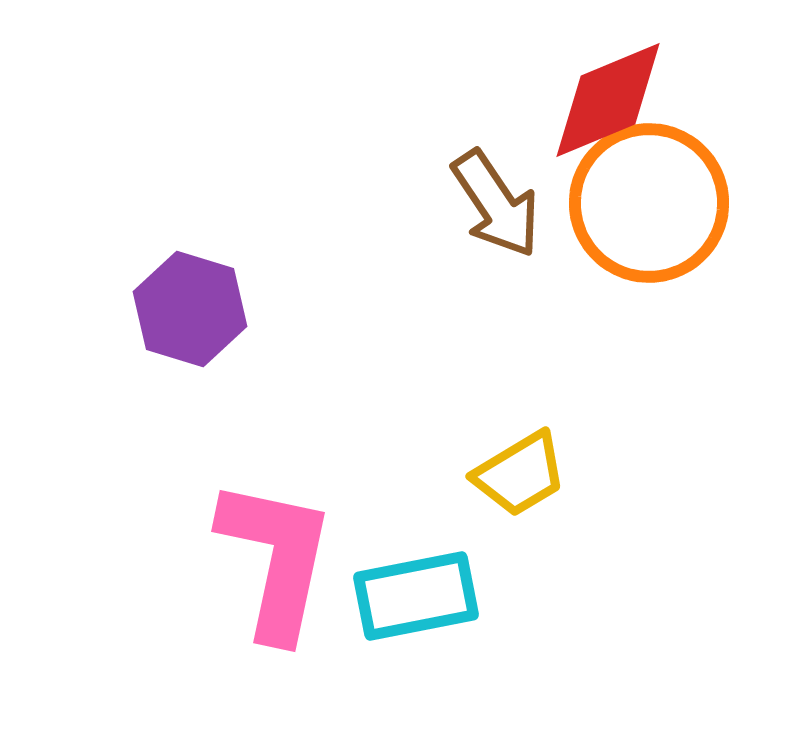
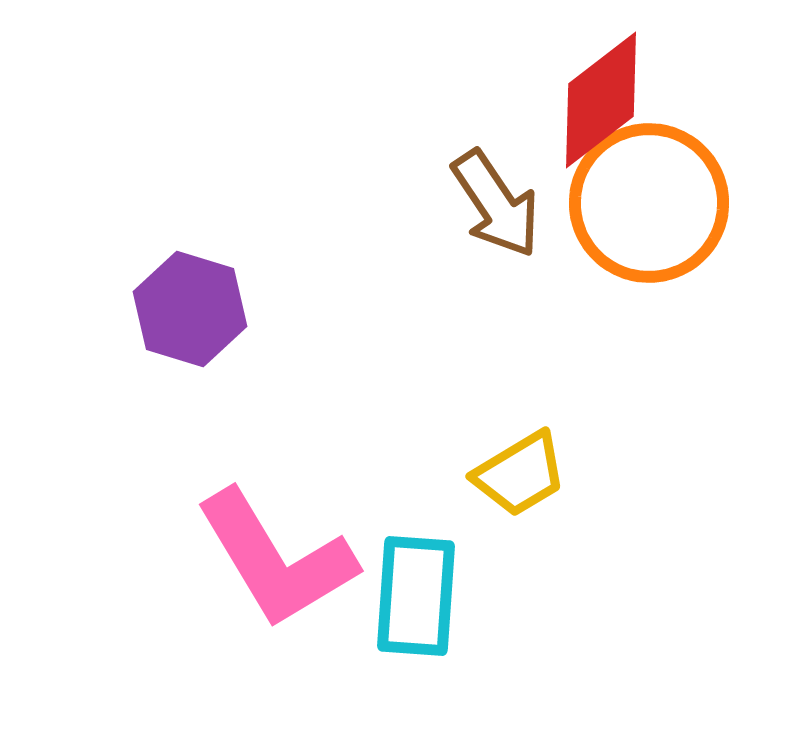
red diamond: moved 7 px left; rotated 15 degrees counterclockwise
pink L-shape: rotated 137 degrees clockwise
cyan rectangle: rotated 75 degrees counterclockwise
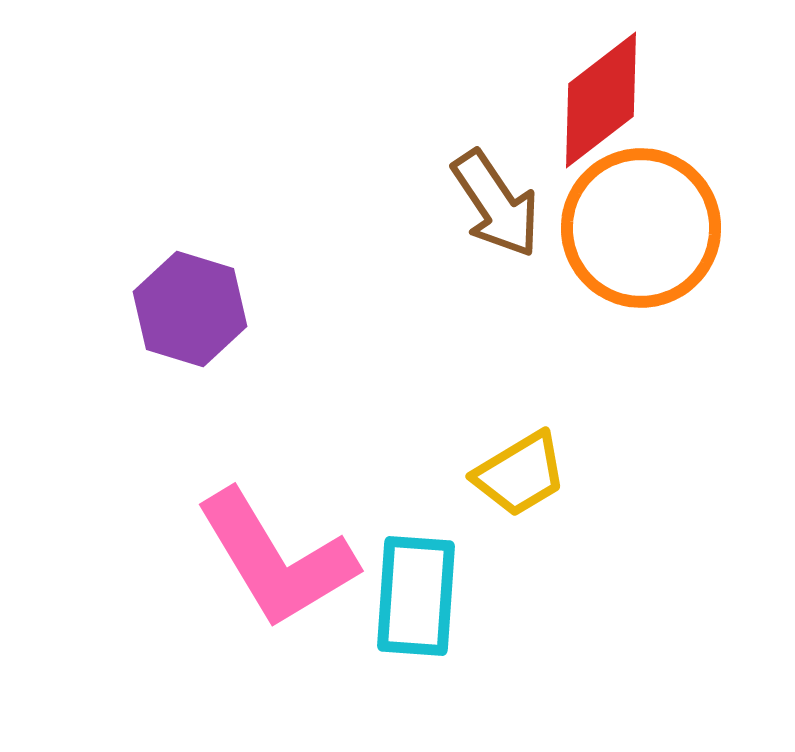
orange circle: moved 8 px left, 25 px down
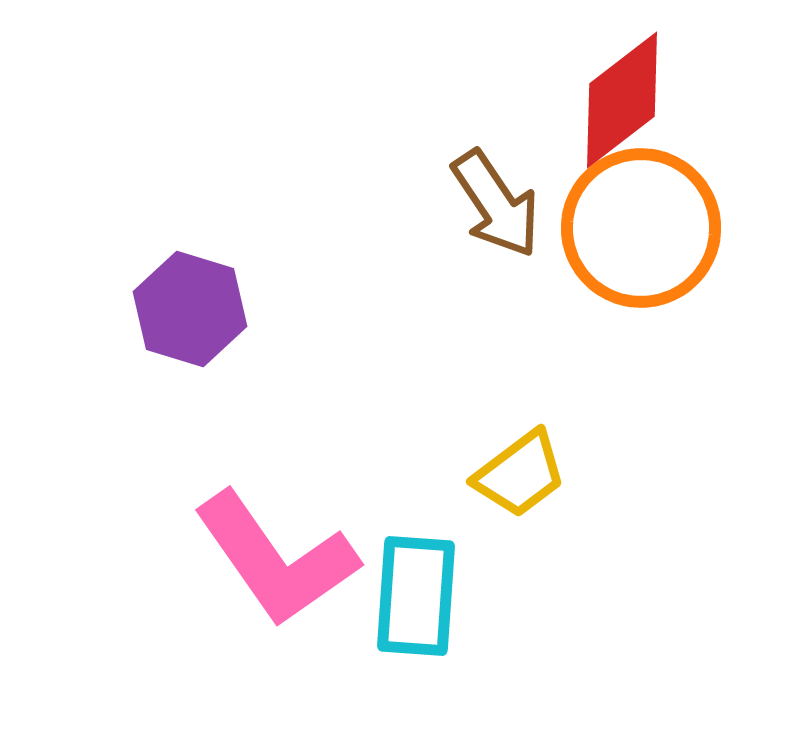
red diamond: moved 21 px right
yellow trapezoid: rotated 6 degrees counterclockwise
pink L-shape: rotated 4 degrees counterclockwise
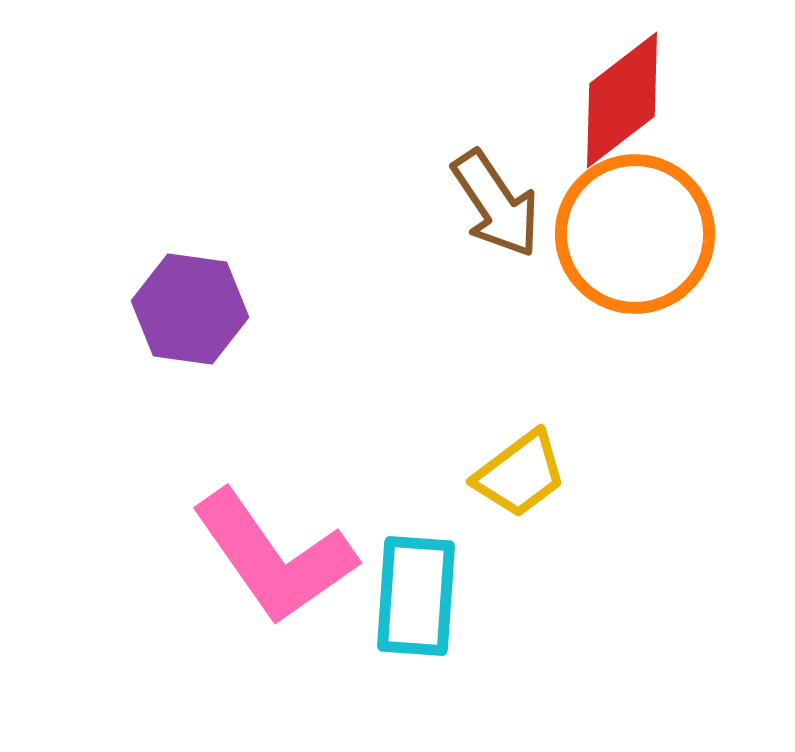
orange circle: moved 6 px left, 6 px down
purple hexagon: rotated 9 degrees counterclockwise
pink L-shape: moved 2 px left, 2 px up
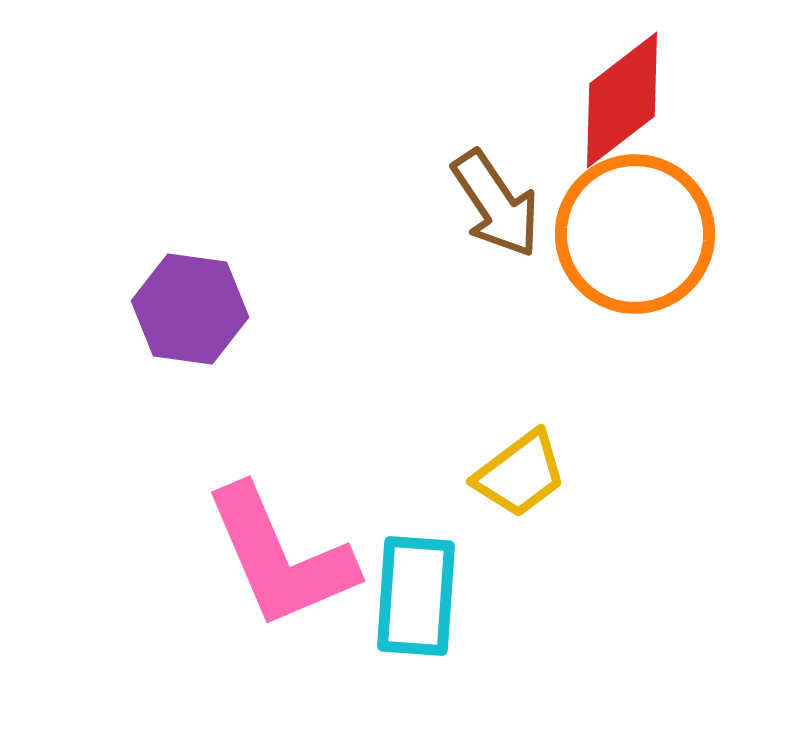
pink L-shape: moved 6 px right; rotated 12 degrees clockwise
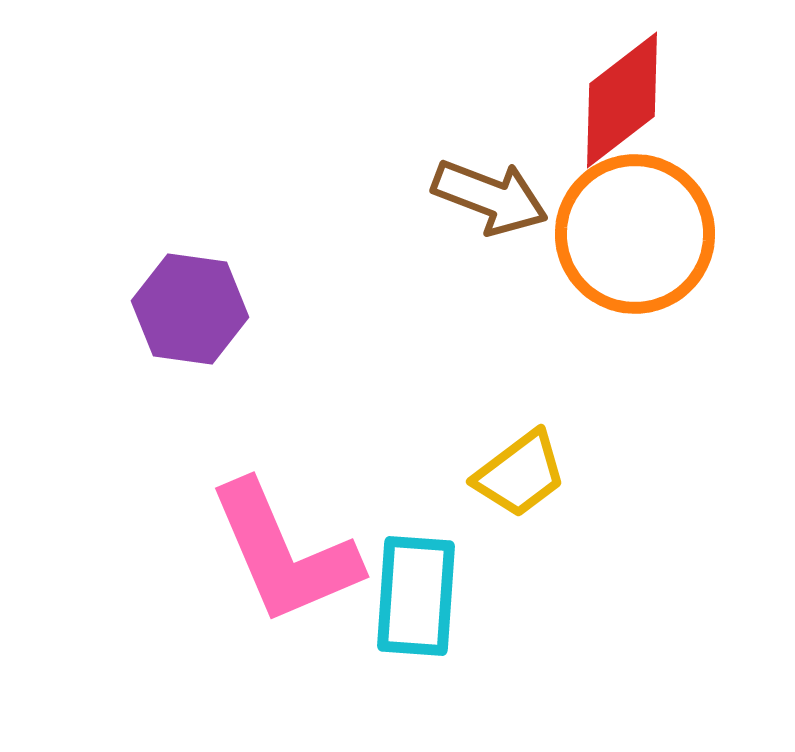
brown arrow: moved 6 px left, 7 px up; rotated 35 degrees counterclockwise
pink L-shape: moved 4 px right, 4 px up
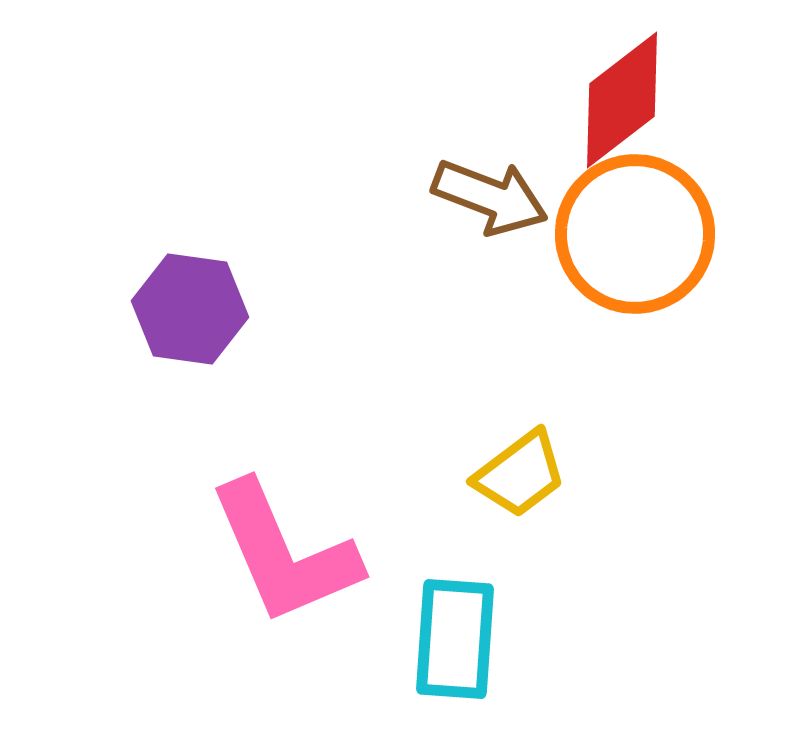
cyan rectangle: moved 39 px right, 43 px down
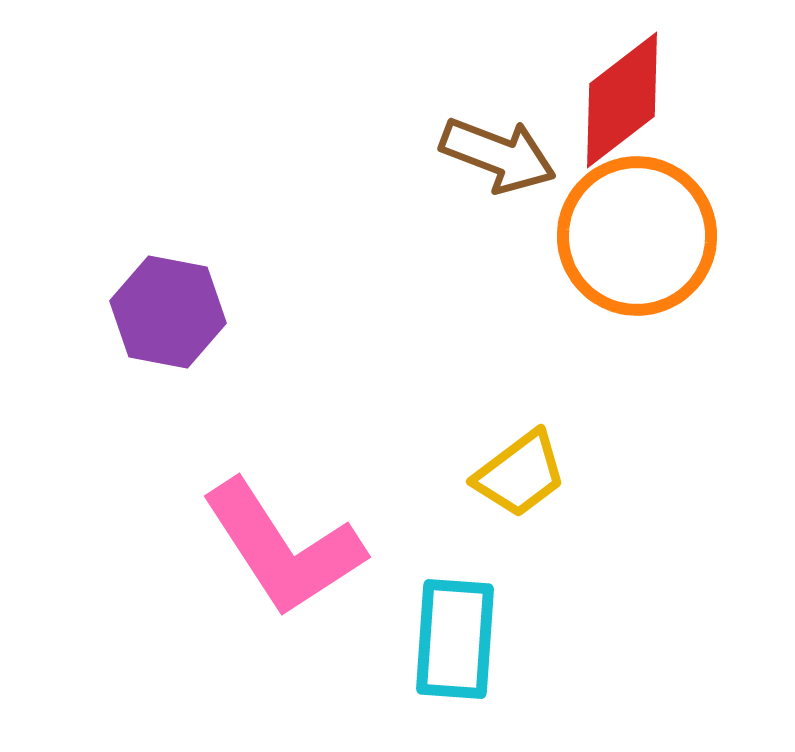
brown arrow: moved 8 px right, 42 px up
orange circle: moved 2 px right, 2 px down
purple hexagon: moved 22 px left, 3 px down; rotated 3 degrees clockwise
pink L-shape: moved 1 px left, 5 px up; rotated 10 degrees counterclockwise
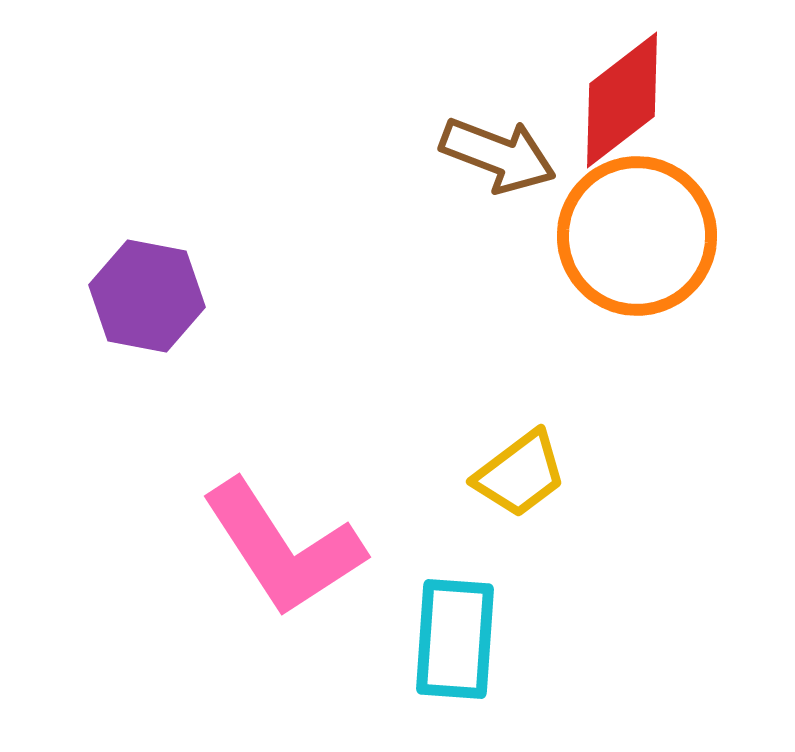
purple hexagon: moved 21 px left, 16 px up
